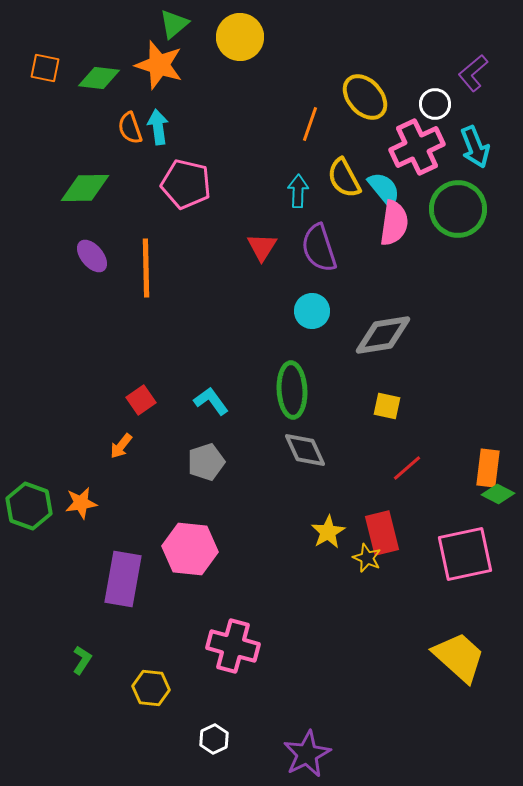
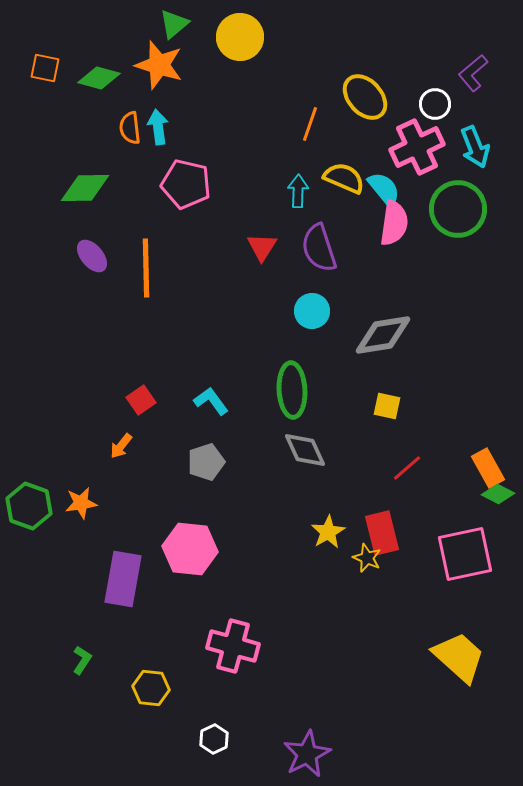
green diamond at (99, 78): rotated 9 degrees clockwise
orange semicircle at (130, 128): rotated 12 degrees clockwise
yellow semicircle at (344, 178): rotated 141 degrees clockwise
orange rectangle at (488, 468): rotated 36 degrees counterclockwise
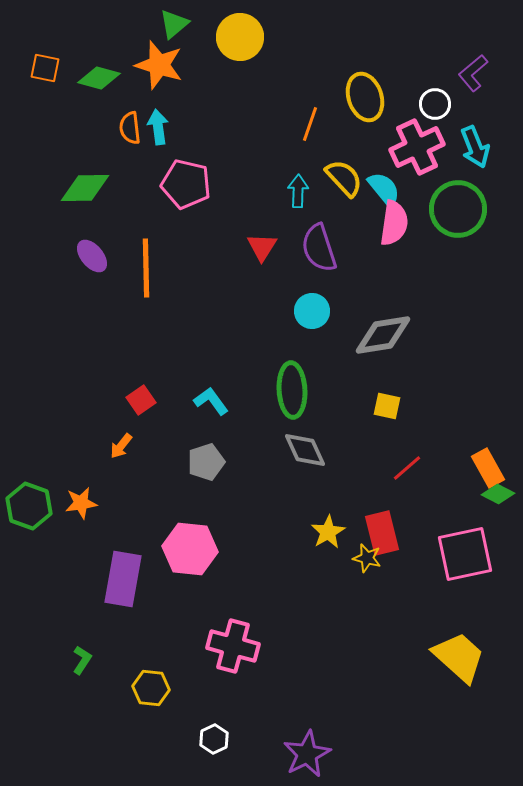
yellow ellipse at (365, 97): rotated 24 degrees clockwise
yellow semicircle at (344, 178): rotated 24 degrees clockwise
yellow star at (367, 558): rotated 8 degrees counterclockwise
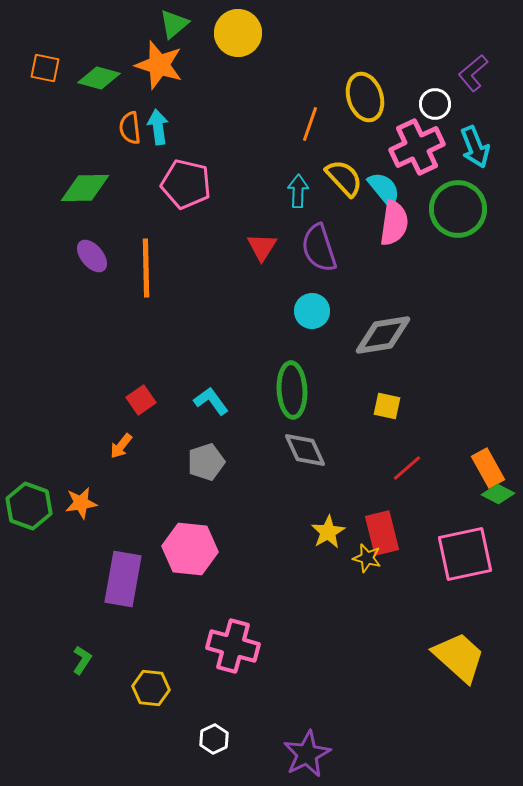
yellow circle at (240, 37): moved 2 px left, 4 px up
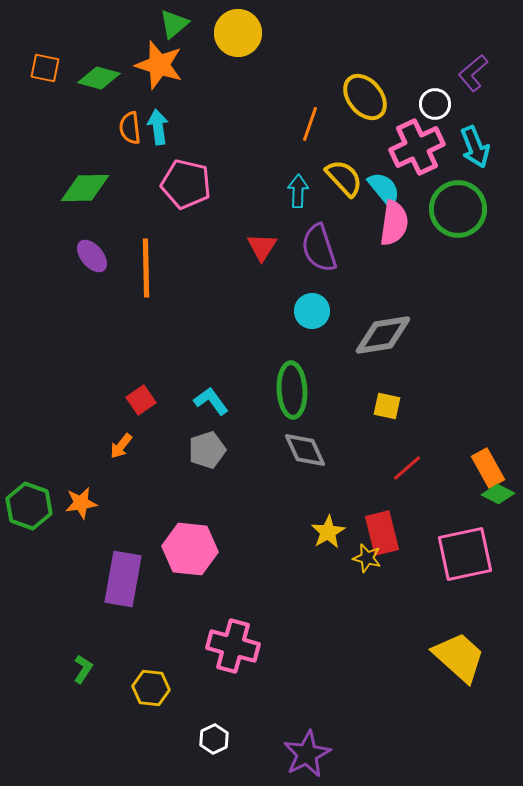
yellow ellipse at (365, 97): rotated 21 degrees counterclockwise
gray pentagon at (206, 462): moved 1 px right, 12 px up
green L-shape at (82, 660): moved 1 px right, 9 px down
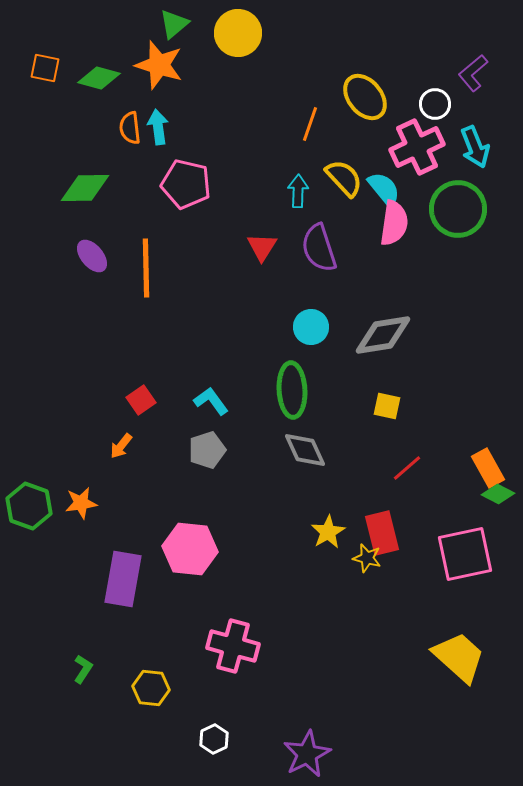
cyan circle at (312, 311): moved 1 px left, 16 px down
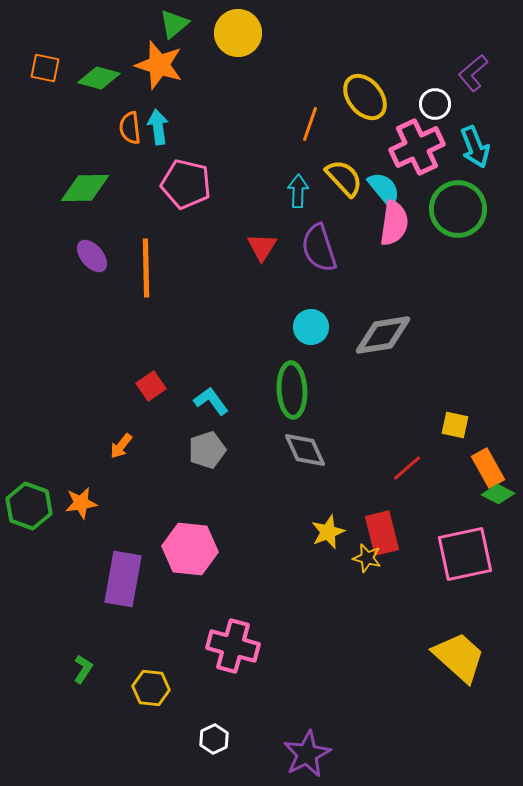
red square at (141, 400): moved 10 px right, 14 px up
yellow square at (387, 406): moved 68 px right, 19 px down
yellow star at (328, 532): rotated 8 degrees clockwise
